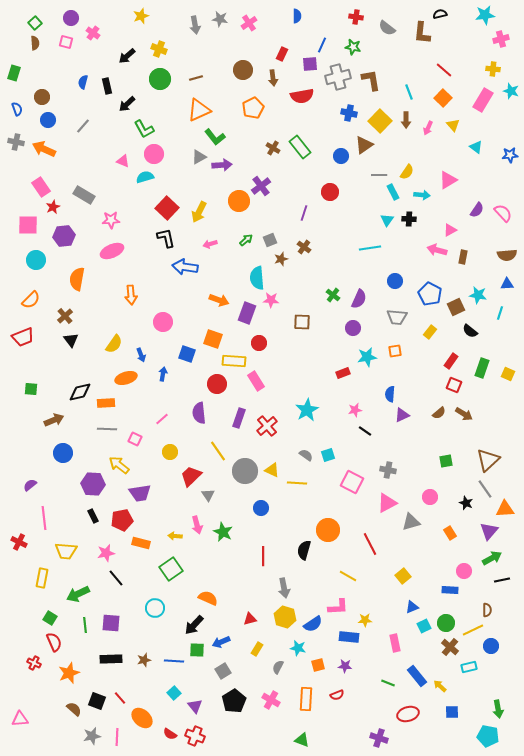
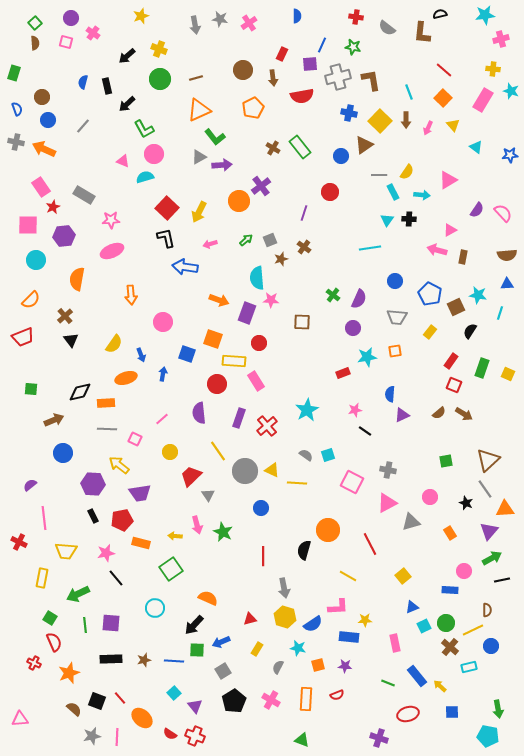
black semicircle at (470, 331): rotated 84 degrees clockwise
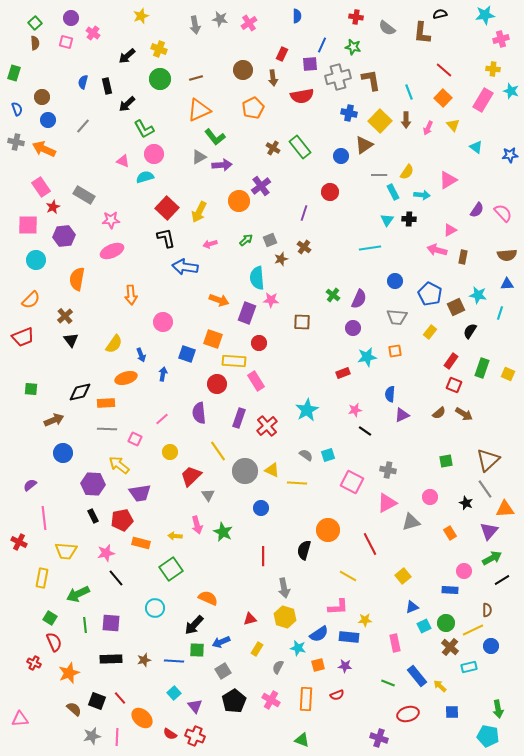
black line at (502, 580): rotated 21 degrees counterclockwise
blue semicircle at (313, 624): moved 6 px right, 10 px down
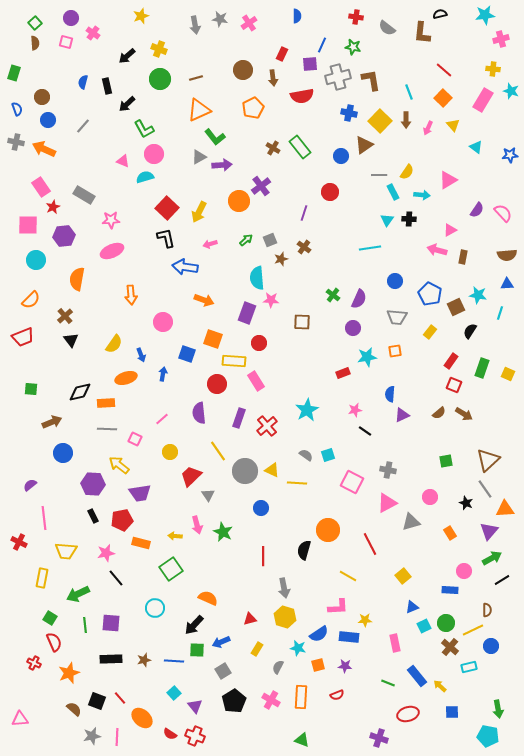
orange arrow at (219, 300): moved 15 px left
brown arrow at (54, 420): moved 2 px left, 2 px down
orange rectangle at (306, 699): moved 5 px left, 2 px up
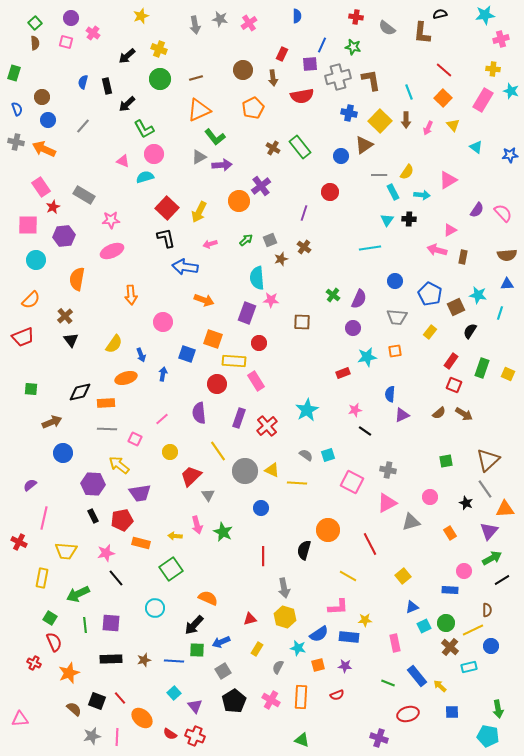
pink line at (44, 518): rotated 20 degrees clockwise
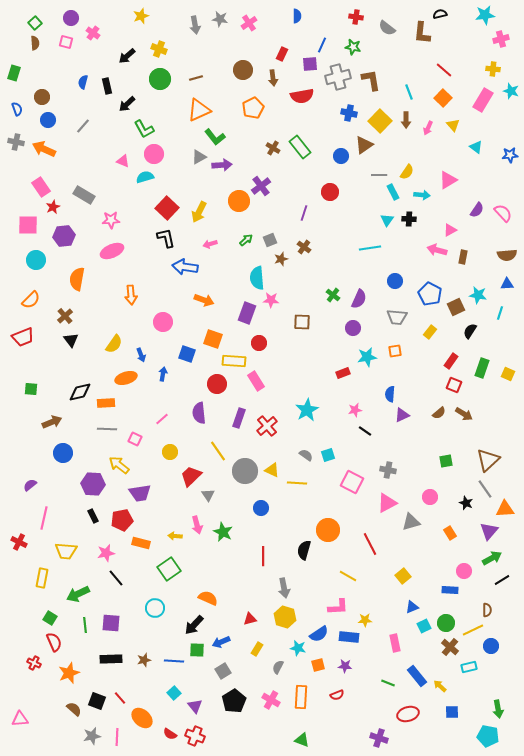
green square at (171, 569): moved 2 px left
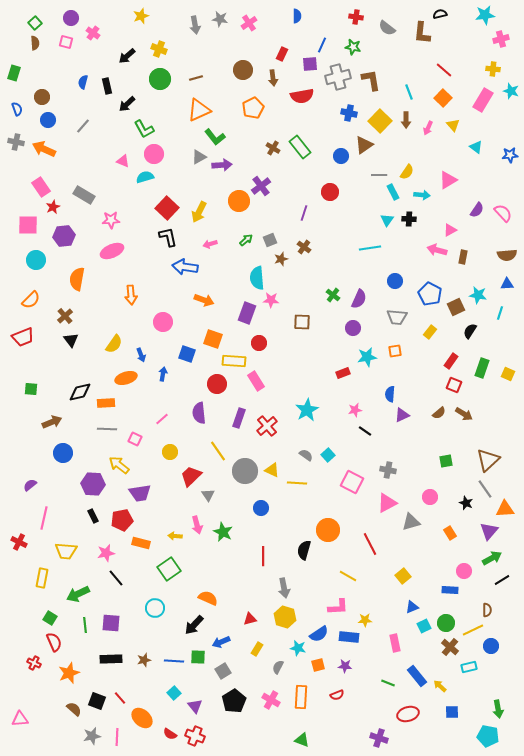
black L-shape at (166, 238): moved 2 px right, 1 px up
cyan square at (328, 455): rotated 24 degrees counterclockwise
green square at (197, 650): moved 1 px right, 7 px down
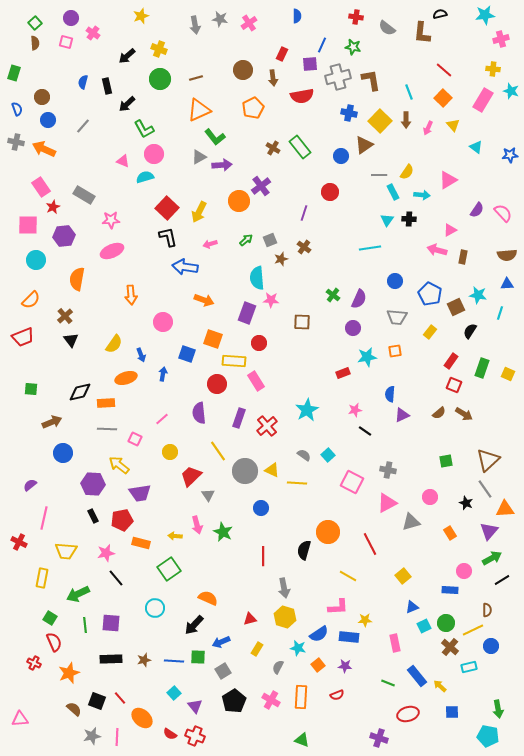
gray semicircle at (306, 455): moved 2 px left
orange circle at (328, 530): moved 2 px down
orange square at (318, 665): rotated 24 degrees counterclockwise
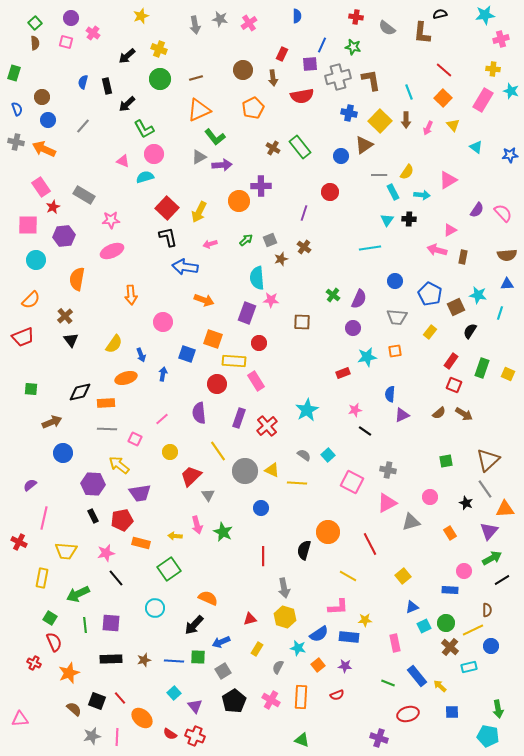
purple cross at (261, 186): rotated 36 degrees clockwise
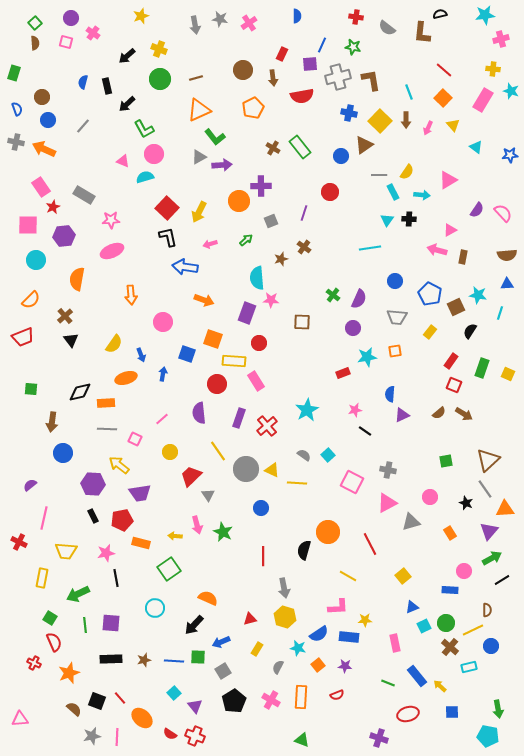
gray square at (270, 240): moved 1 px right, 19 px up
brown arrow at (52, 422): rotated 120 degrees clockwise
gray circle at (245, 471): moved 1 px right, 2 px up
black line at (116, 578): rotated 30 degrees clockwise
